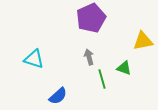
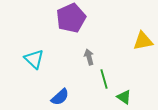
purple pentagon: moved 20 px left
cyan triangle: rotated 25 degrees clockwise
green triangle: moved 29 px down; rotated 14 degrees clockwise
green line: moved 2 px right
blue semicircle: moved 2 px right, 1 px down
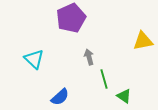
green triangle: moved 1 px up
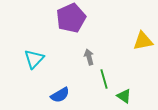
cyan triangle: rotated 30 degrees clockwise
blue semicircle: moved 2 px up; rotated 12 degrees clockwise
